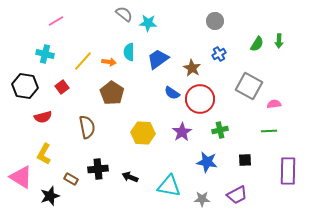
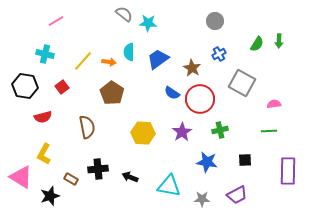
gray square: moved 7 px left, 3 px up
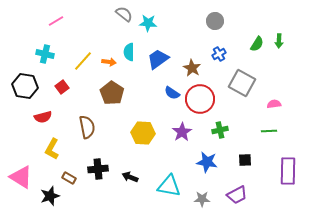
yellow L-shape: moved 8 px right, 5 px up
brown rectangle: moved 2 px left, 1 px up
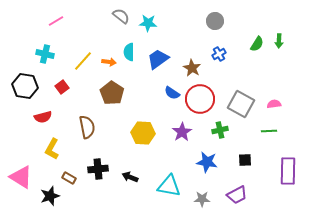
gray semicircle: moved 3 px left, 2 px down
gray square: moved 1 px left, 21 px down
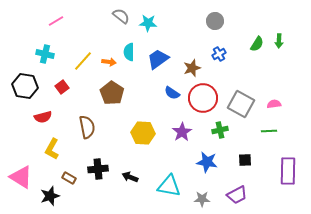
brown star: rotated 24 degrees clockwise
red circle: moved 3 px right, 1 px up
